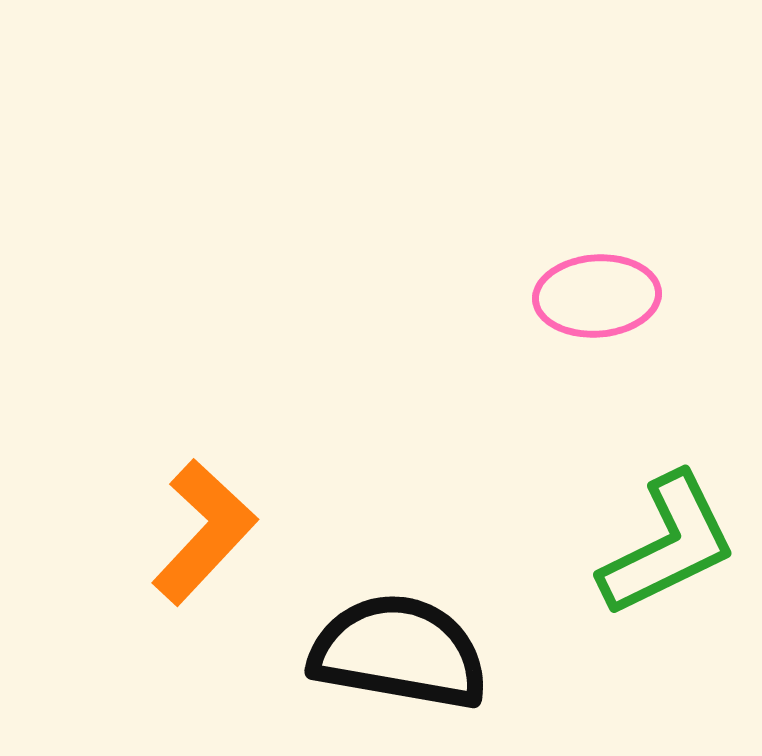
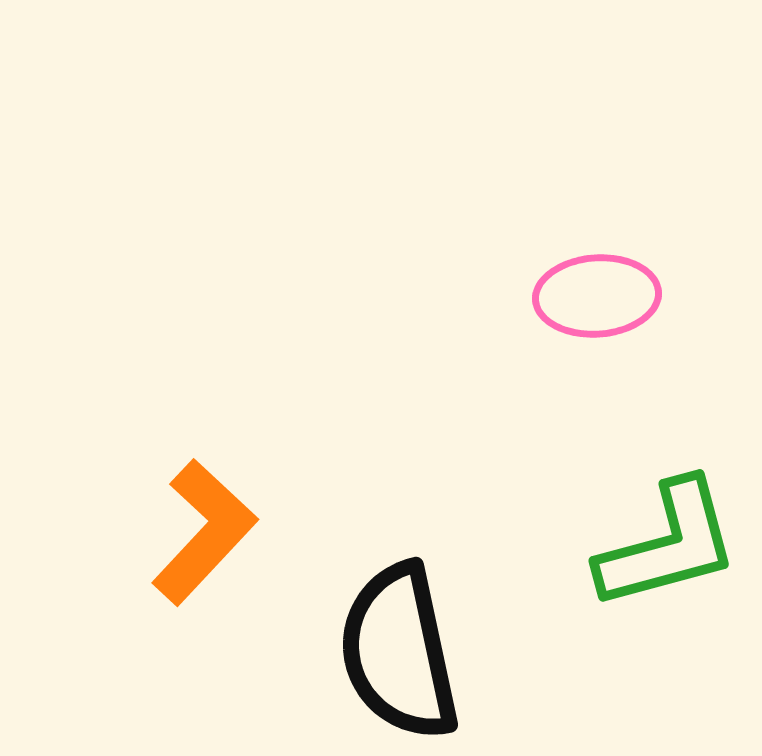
green L-shape: rotated 11 degrees clockwise
black semicircle: rotated 112 degrees counterclockwise
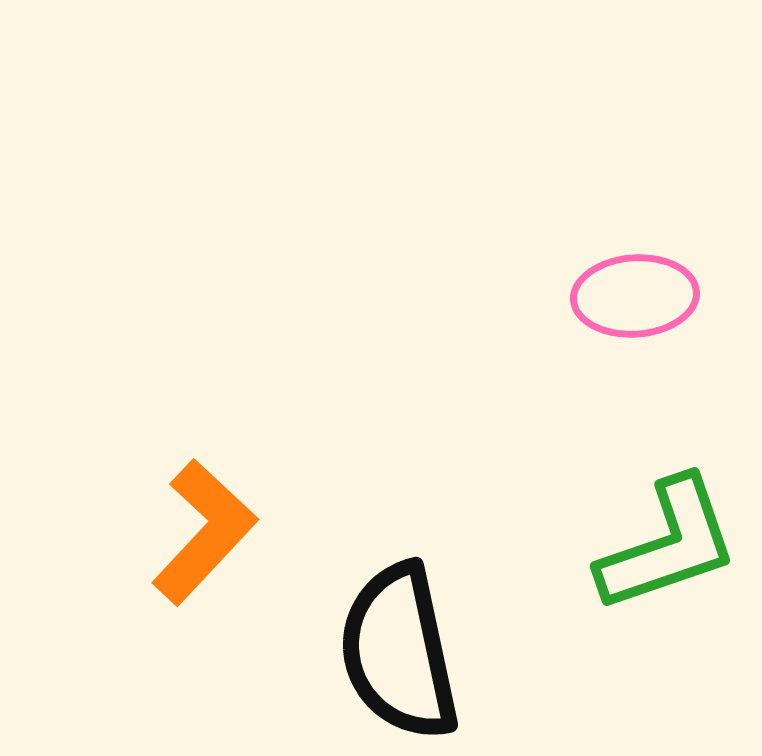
pink ellipse: moved 38 px right
green L-shape: rotated 4 degrees counterclockwise
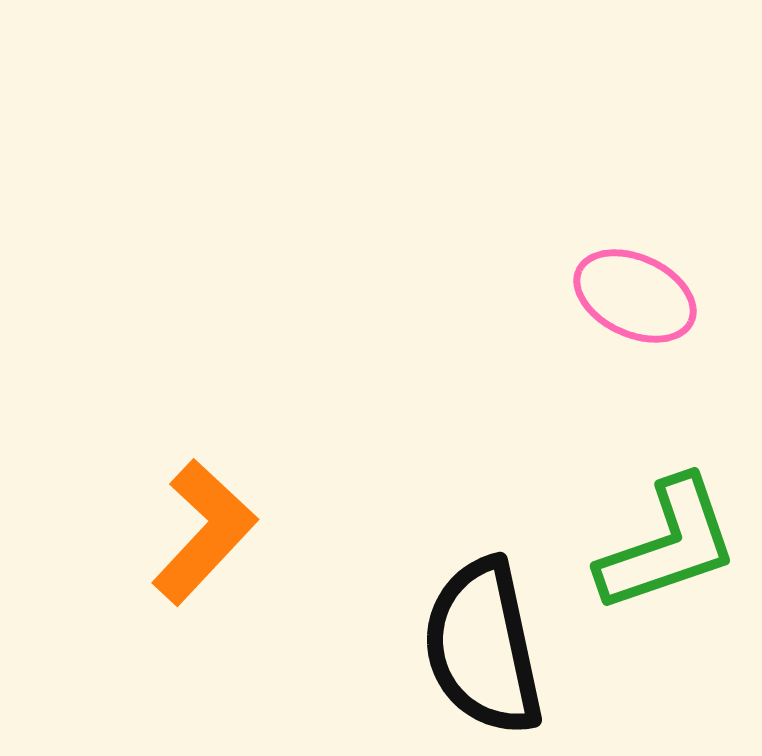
pink ellipse: rotated 29 degrees clockwise
black semicircle: moved 84 px right, 5 px up
